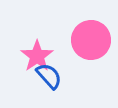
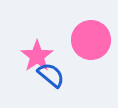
blue semicircle: moved 2 px right, 1 px up; rotated 8 degrees counterclockwise
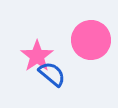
blue semicircle: moved 1 px right, 1 px up
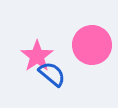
pink circle: moved 1 px right, 5 px down
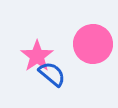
pink circle: moved 1 px right, 1 px up
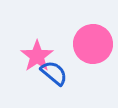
blue semicircle: moved 2 px right, 1 px up
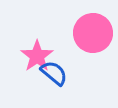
pink circle: moved 11 px up
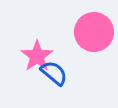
pink circle: moved 1 px right, 1 px up
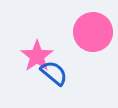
pink circle: moved 1 px left
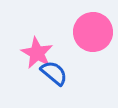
pink star: moved 3 px up; rotated 8 degrees counterclockwise
